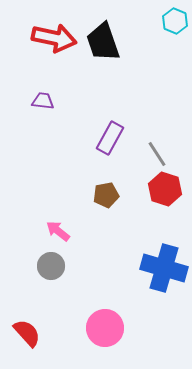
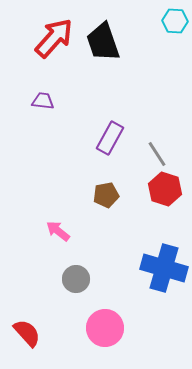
cyan hexagon: rotated 20 degrees counterclockwise
red arrow: rotated 60 degrees counterclockwise
gray circle: moved 25 px right, 13 px down
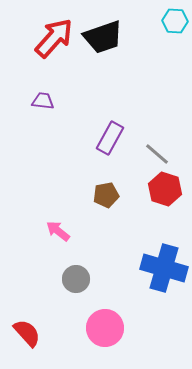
black trapezoid: moved 5 px up; rotated 90 degrees counterclockwise
gray line: rotated 16 degrees counterclockwise
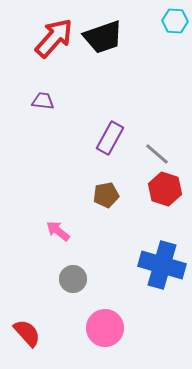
blue cross: moved 2 px left, 3 px up
gray circle: moved 3 px left
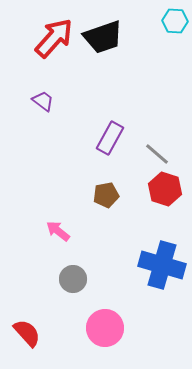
purple trapezoid: rotated 30 degrees clockwise
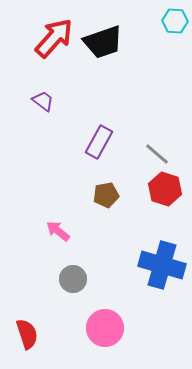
black trapezoid: moved 5 px down
purple rectangle: moved 11 px left, 4 px down
red semicircle: moved 1 px down; rotated 24 degrees clockwise
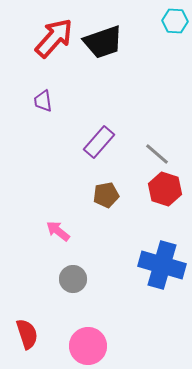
purple trapezoid: rotated 135 degrees counterclockwise
purple rectangle: rotated 12 degrees clockwise
pink circle: moved 17 px left, 18 px down
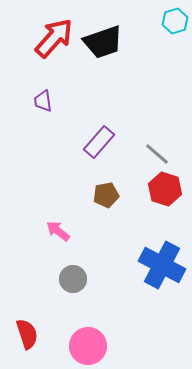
cyan hexagon: rotated 20 degrees counterclockwise
blue cross: rotated 12 degrees clockwise
